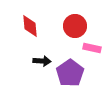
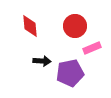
pink rectangle: rotated 36 degrees counterclockwise
purple pentagon: rotated 24 degrees clockwise
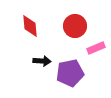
pink rectangle: moved 4 px right
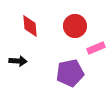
black arrow: moved 24 px left
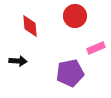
red circle: moved 10 px up
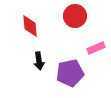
black arrow: moved 21 px right; rotated 78 degrees clockwise
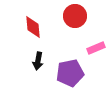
red diamond: moved 3 px right, 1 px down
black arrow: moved 1 px left; rotated 18 degrees clockwise
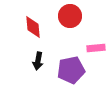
red circle: moved 5 px left
pink rectangle: rotated 18 degrees clockwise
purple pentagon: moved 1 px right, 3 px up
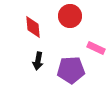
pink rectangle: rotated 30 degrees clockwise
purple pentagon: rotated 8 degrees clockwise
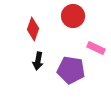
red circle: moved 3 px right
red diamond: moved 2 px down; rotated 25 degrees clockwise
purple pentagon: rotated 12 degrees clockwise
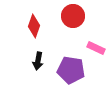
red diamond: moved 1 px right, 3 px up
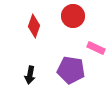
black arrow: moved 8 px left, 14 px down
